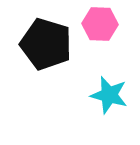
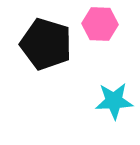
cyan star: moved 5 px right, 6 px down; rotated 18 degrees counterclockwise
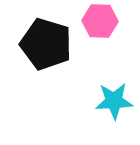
pink hexagon: moved 3 px up
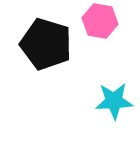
pink hexagon: rotated 8 degrees clockwise
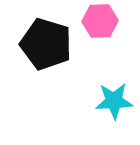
pink hexagon: rotated 12 degrees counterclockwise
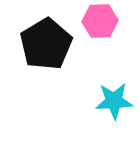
black pentagon: rotated 24 degrees clockwise
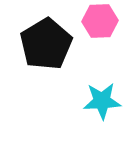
cyan star: moved 12 px left
